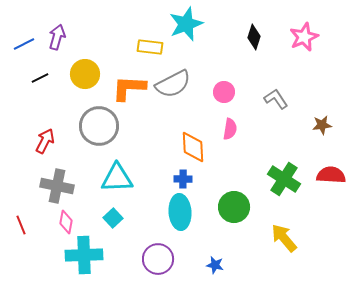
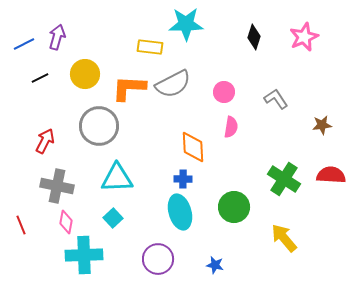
cyan star: rotated 20 degrees clockwise
pink semicircle: moved 1 px right, 2 px up
cyan ellipse: rotated 12 degrees counterclockwise
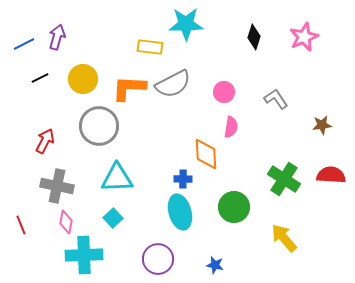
yellow circle: moved 2 px left, 5 px down
orange diamond: moved 13 px right, 7 px down
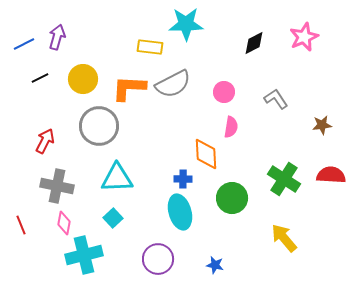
black diamond: moved 6 px down; rotated 45 degrees clockwise
green circle: moved 2 px left, 9 px up
pink diamond: moved 2 px left, 1 px down
cyan cross: rotated 12 degrees counterclockwise
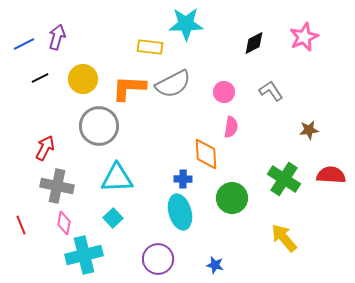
gray L-shape: moved 5 px left, 8 px up
brown star: moved 13 px left, 5 px down
red arrow: moved 7 px down
